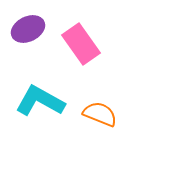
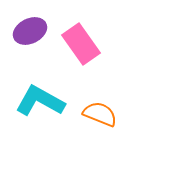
purple ellipse: moved 2 px right, 2 px down
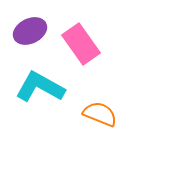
cyan L-shape: moved 14 px up
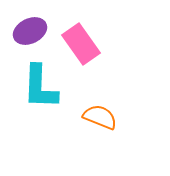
cyan L-shape: rotated 117 degrees counterclockwise
orange semicircle: moved 3 px down
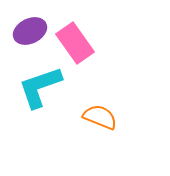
pink rectangle: moved 6 px left, 1 px up
cyan L-shape: rotated 69 degrees clockwise
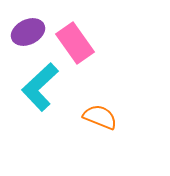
purple ellipse: moved 2 px left, 1 px down
cyan L-shape: rotated 24 degrees counterclockwise
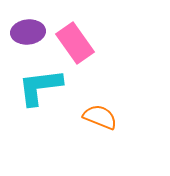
purple ellipse: rotated 20 degrees clockwise
cyan L-shape: rotated 36 degrees clockwise
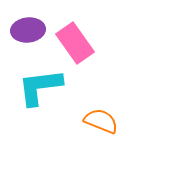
purple ellipse: moved 2 px up
orange semicircle: moved 1 px right, 4 px down
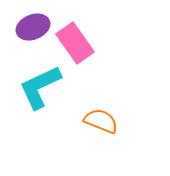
purple ellipse: moved 5 px right, 3 px up; rotated 16 degrees counterclockwise
cyan L-shape: rotated 18 degrees counterclockwise
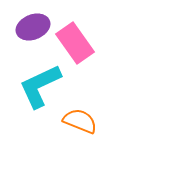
cyan L-shape: moved 1 px up
orange semicircle: moved 21 px left
